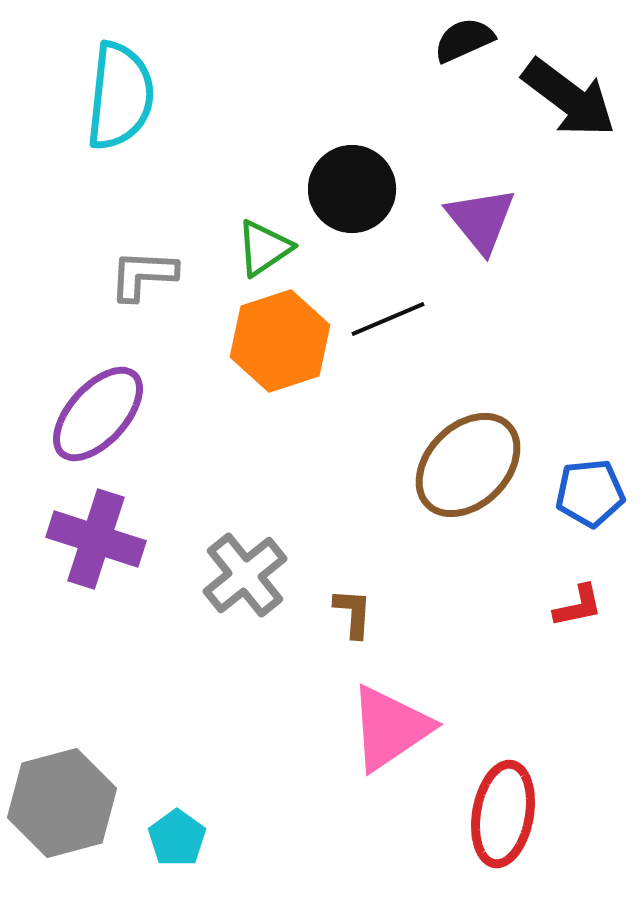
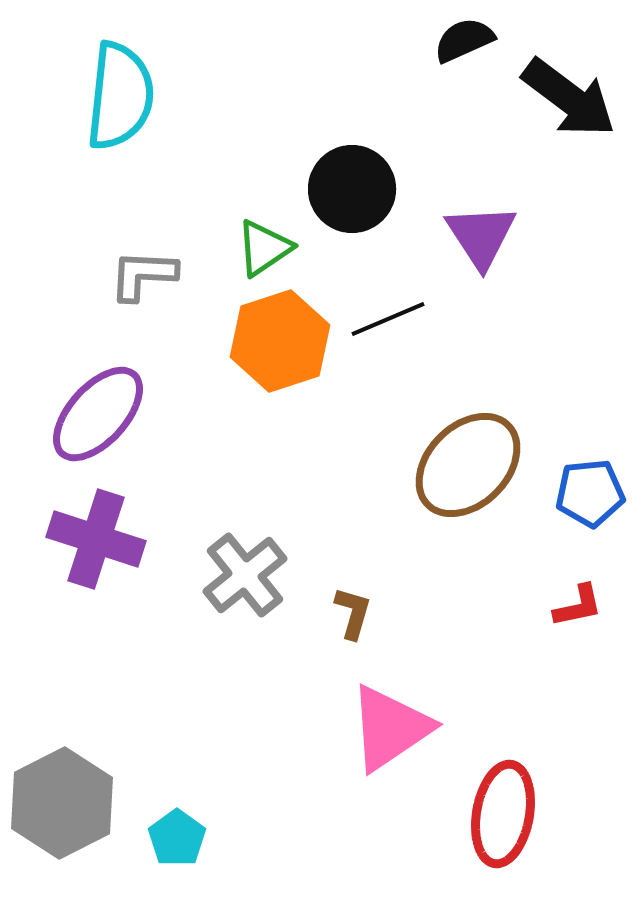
purple triangle: moved 16 px down; rotated 6 degrees clockwise
brown L-shape: rotated 12 degrees clockwise
gray hexagon: rotated 12 degrees counterclockwise
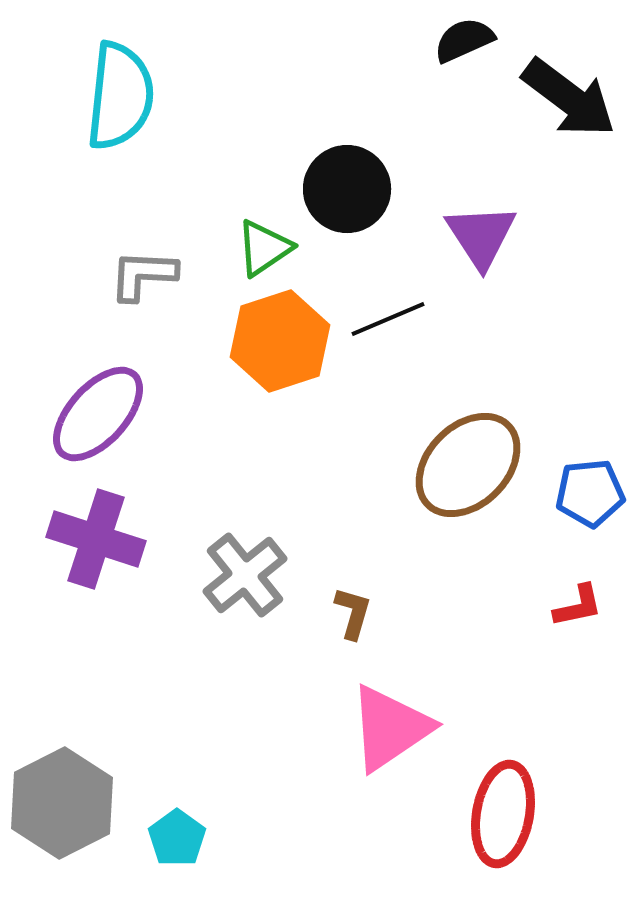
black circle: moved 5 px left
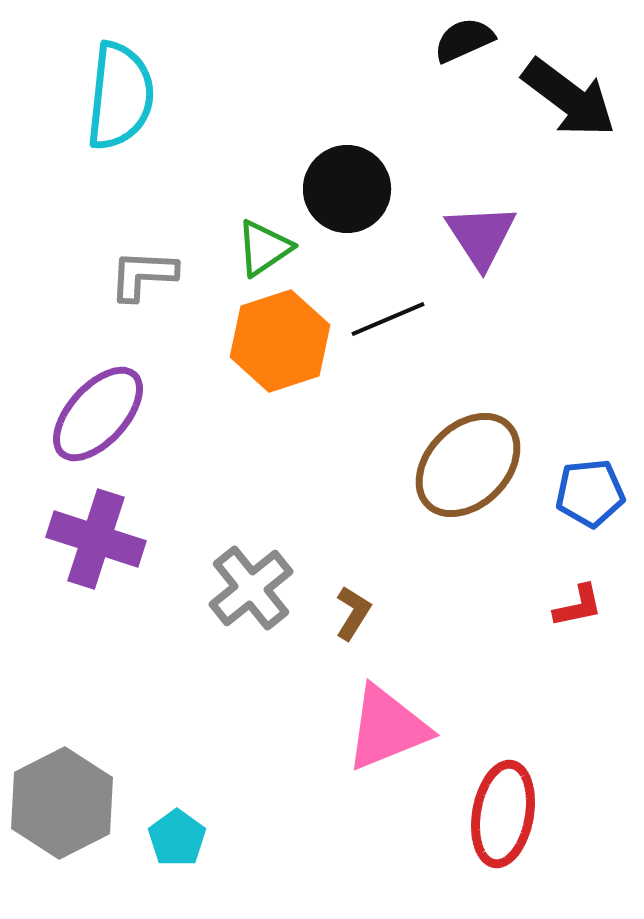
gray cross: moved 6 px right, 13 px down
brown L-shape: rotated 16 degrees clockwise
pink triangle: moved 3 px left; rotated 12 degrees clockwise
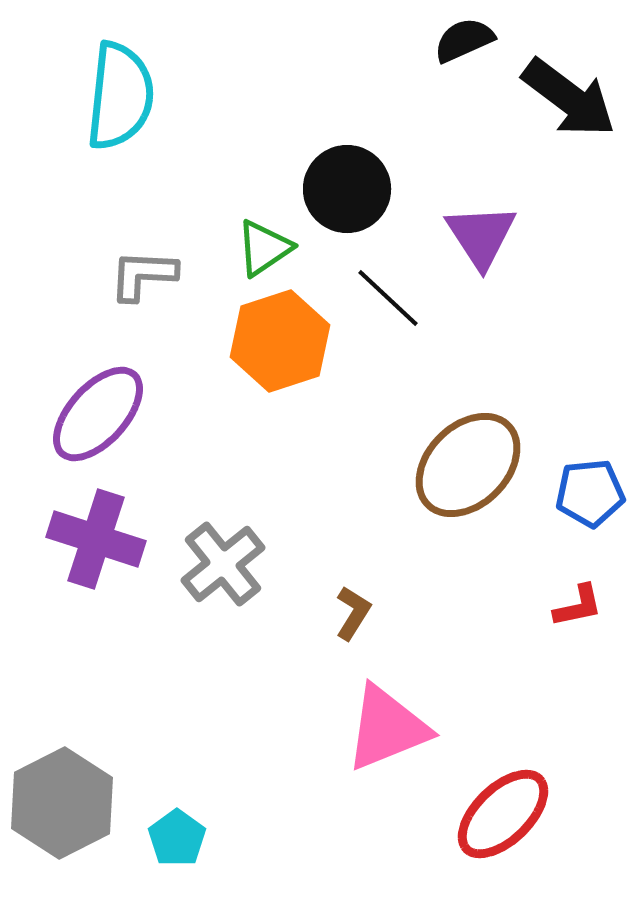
black line: moved 21 px up; rotated 66 degrees clockwise
gray cross: moved 28 px left, 24 px up
red ellipse: rotated 36 degrees clockwise
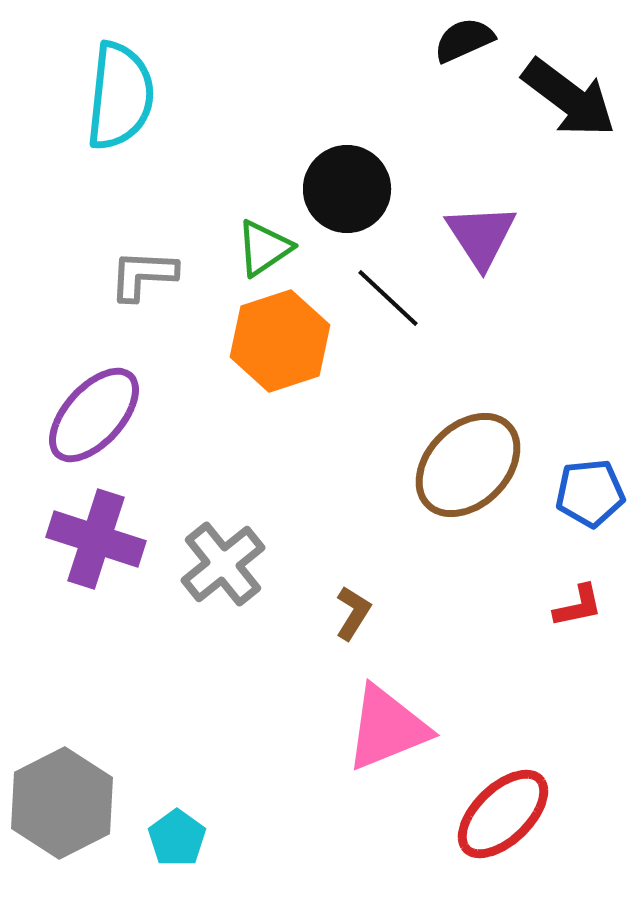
purple ellipse: moved 4 px left, 1 px down
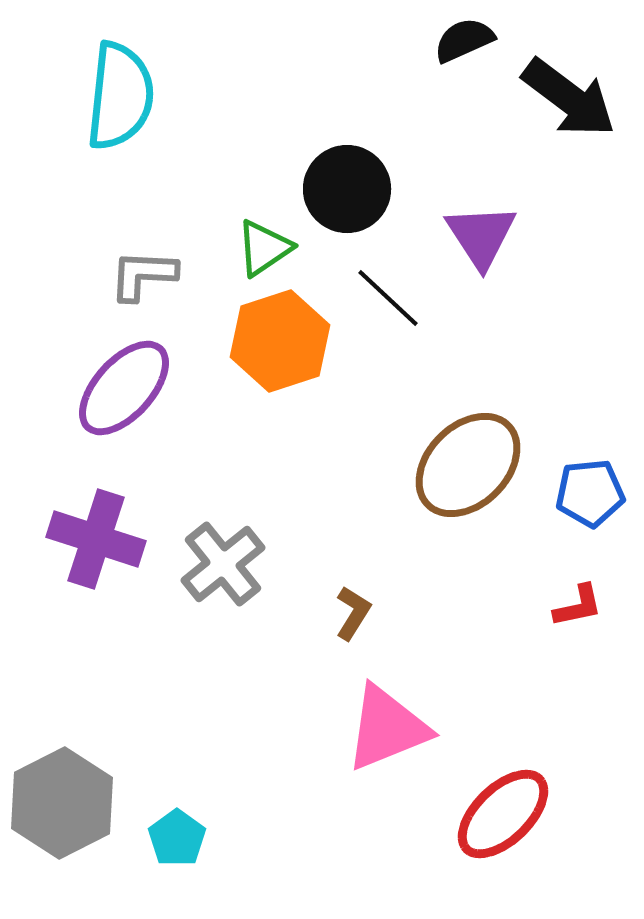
purple ellipse: moved 30 px right, 27 px up
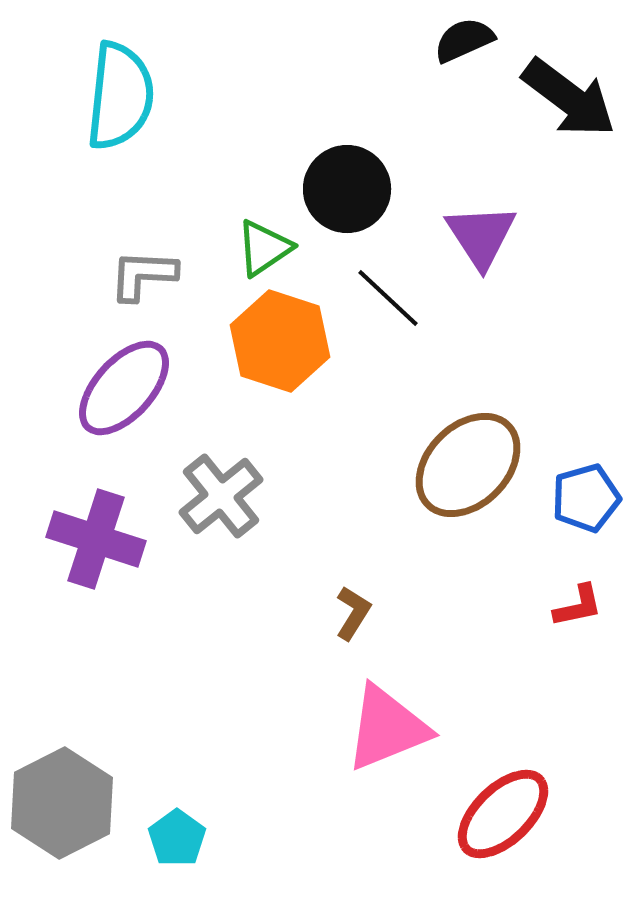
orange hexagon: rotated 24 degrees counterclockwise
blue pentagon: moved 4 px left, 5 px down; rotated 10 degrees counterclockwise
gray cross: moved 2 px left, 68 px up
